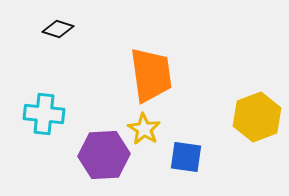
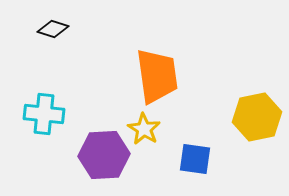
black diamond: moved 5 px left
orange trapezoid: moved 6 px right, 1 px down
yellow hexagon: rotated 9 degrees clockwise
blue square: moved 9 px right, 2 px down
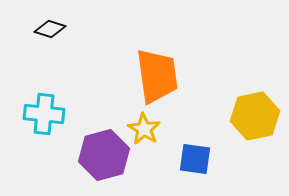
black diamond: moved 3 px left
yellow hexagon: moved 2 px left, 1 px up
purple hexagon: rotated 12 degrees counterclockwise
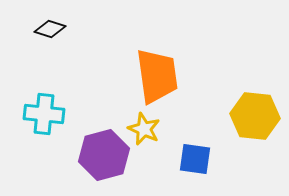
yellow hexagon: rotated 18 degrees clockwise
yellow star: rotated 8 degrees counterclockwise
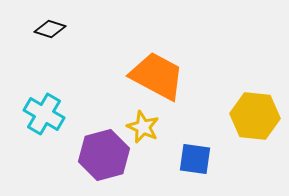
orange trapezoid: rotated 54 degrees counterclockwise
cyan cross: rotated 24 degrees clockwise
yellow star: moved 1 px left, 2 px up
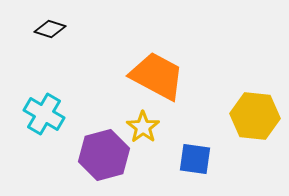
yellow star: rotated 12 degrees clockwise
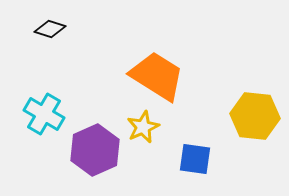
orange trapezoid: rotated 4 degrees clockwise
yellow star: rotated 12 degrees clockwise
purple hexagon: moved 9 px left, 5 px up; rotated 9 degrees counterclockwise
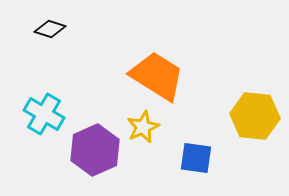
blue square: moved 1 px right, 1 px up
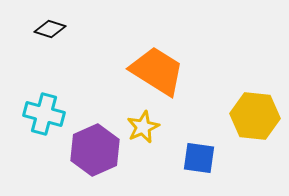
orange trapezoid: moved 5 px up
cyan cross: rotated 15 degrees counterclockwise
blue square: moved 3 px right
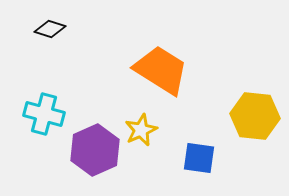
orange trapezoid: moved 4 px right, 1 px up
yellow star: moved 2 px left, 3 px down
